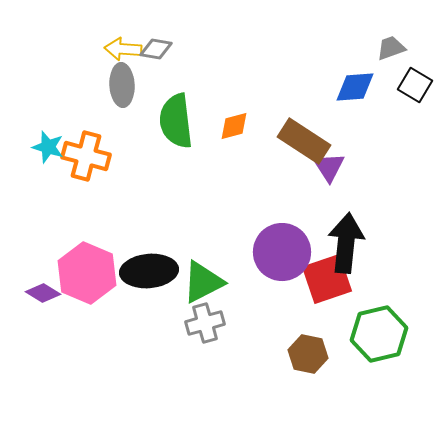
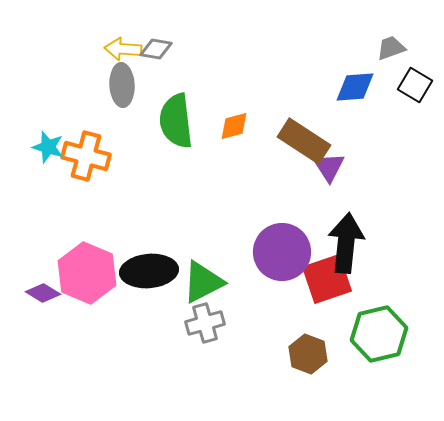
brown hexagon: rotated 9 degrees clockwise
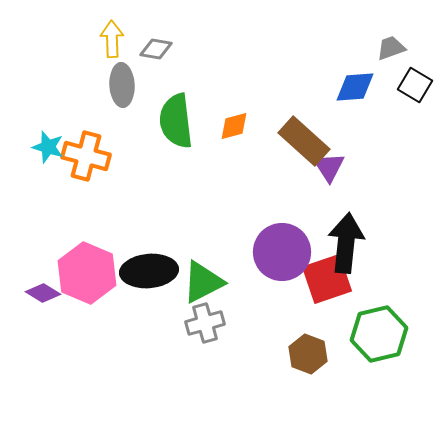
yellow arrow: moved 11 px left, 10 px up; rotated 84 degrees clockwise
brown rectangle: rotated 9 degrees clockwise
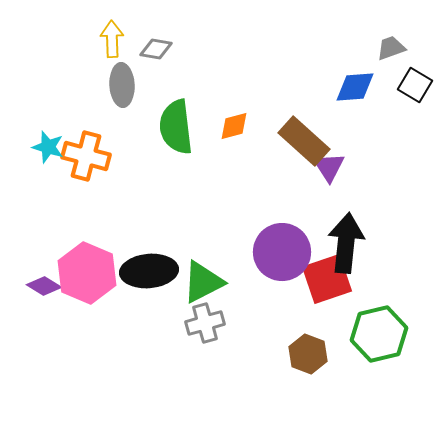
green semicircle: moved 6 px down
purple diamond: moved 1 px right, 7 px up
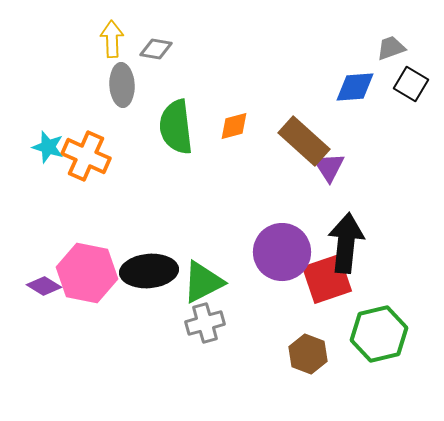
black square: moved 4 px left, 1 px up
orange cross: rotated 9 degrees clockwise
pink hexagon: rotated 12 degrees counterclockwise
